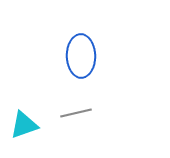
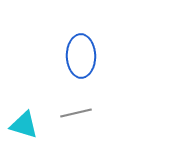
cyan triangle: rotated 36 degrees clockwise
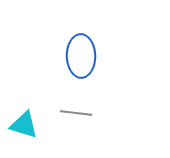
gray line: rotated 20 degrees clockwise
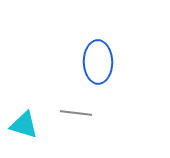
blue ellipse: moved 17 px right, 6 px down
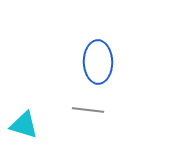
gray line: moved 12 px right, 3 px up
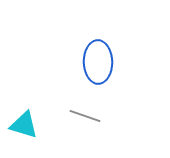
gray line: moved 3 px left, 6 px down; rotated 12 degrees clockwise
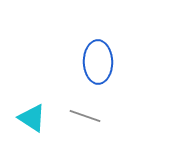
cyan triangle: moved 8 px right, 7 px up; rotated 16 degrees clockwise
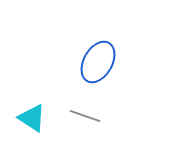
blue ellipse: rotated 30 degrees clockwise
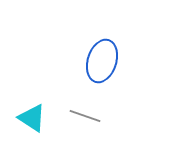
blue ellipse: moved 4 px right, 1 px up; rotated 12 degrees counterclockwise
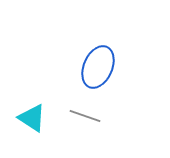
blue ellipse: moved 4 px left, 6 px down; rotated 6 degrees clockwise
